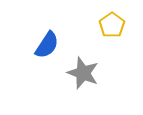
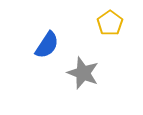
yellow pentagon: moved 2 px left, 2 px up
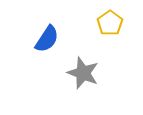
blue semicircle: moved 6 px up
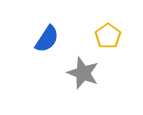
yellow pentagon: moved 2 px left, 13 px down
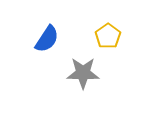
gray star: rotated 20 degrees counterclockwise
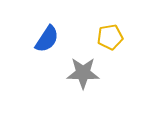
yellow pentagon: moved 2 px right, 1 px down; rotated 25 degrees clockwise
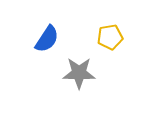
gray star: moved 4 px left
